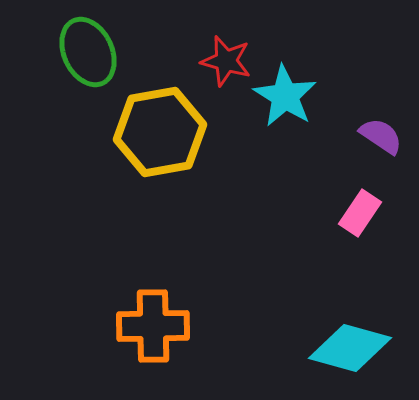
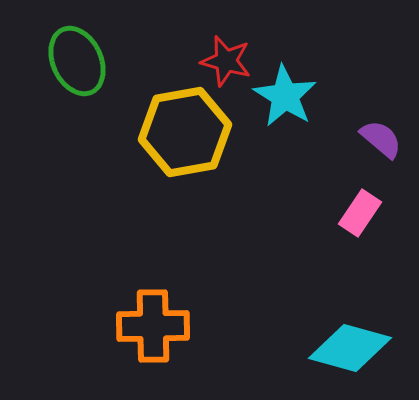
green ellipse: moved 11 px left, 9 px down
yellow hexagon: moved 25 px right
purple semicircle: moved 3 px down; rotated 6 degrees clockwise
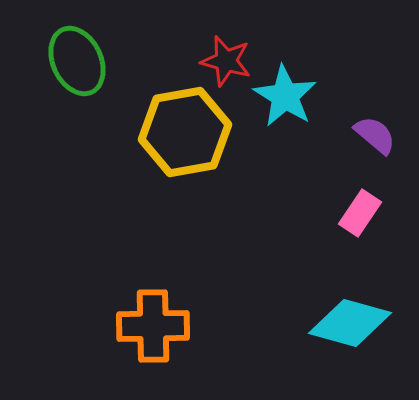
purple semicircle: moved 6 px left, 4 px up
cyan diamond: moved 25 px up
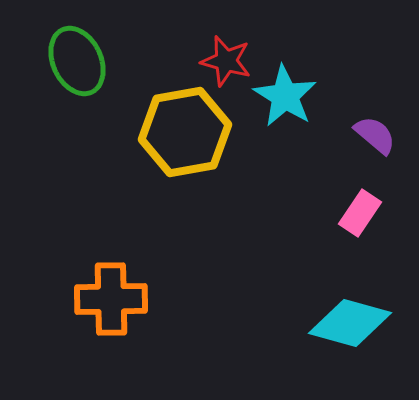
orange cross: moved 42 px left, 27 px up
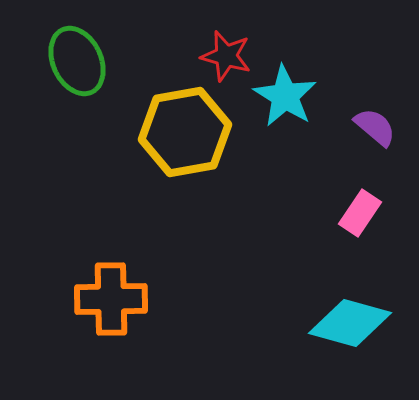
red star: moved 5 px up
purple semicircle: moved 8 px up
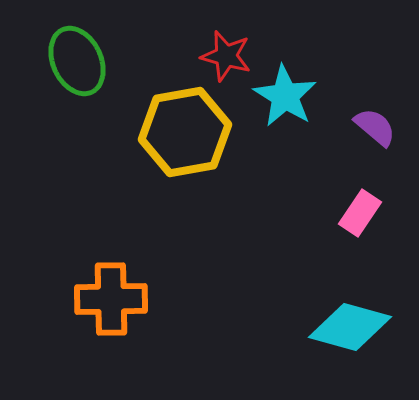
cyan diamond: moved 4 px down
